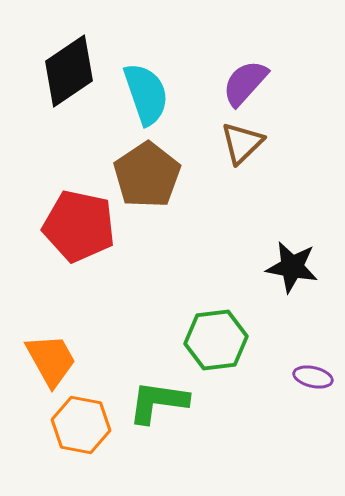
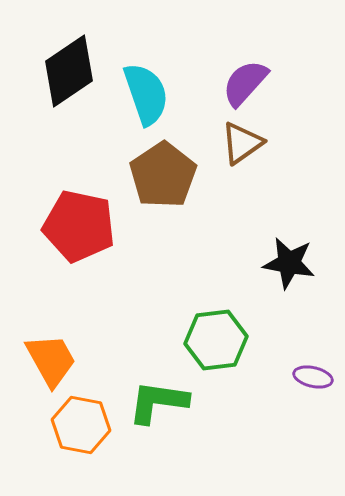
brown triangle: rotated 9 degrees clockwise
brown pentagon: moved 16 px right
black star: moved 3 px left, 4 px up
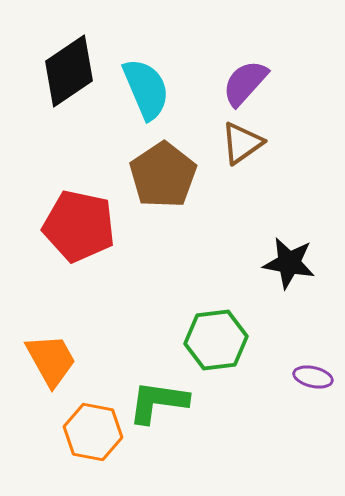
cyan semicircle: moved 5 px up; rotated 4 degrees counterclockwise
orange hexagon: moved 12 px right, 7 px down
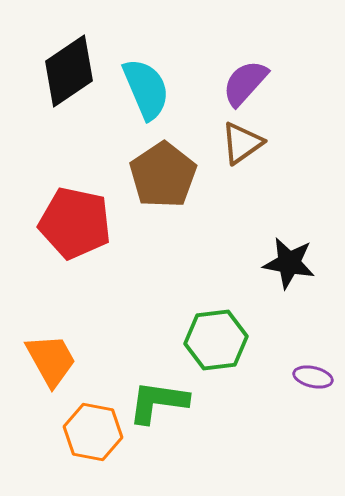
red pentagon: moved 4 px left, 3 px up
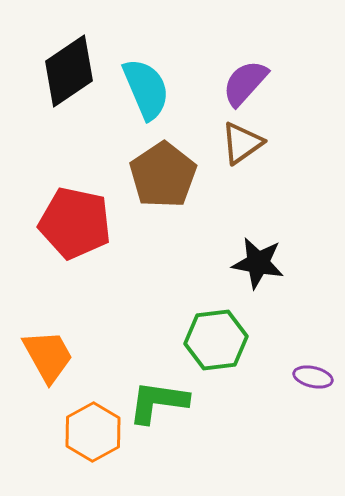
black star: moved 31 px left
orange trapezoid: moved 3 px left, 4 px up
orange hexagon: rotated 20 degrees clockwise
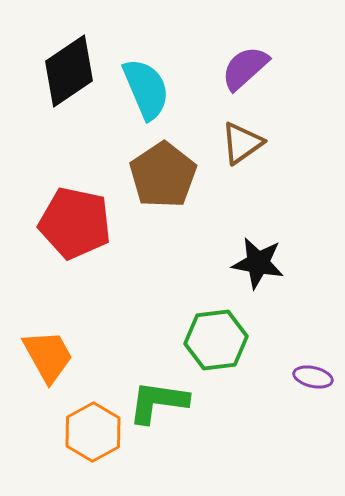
purple semicircle: moved 15 px up; rotated 6 degrees clockwise
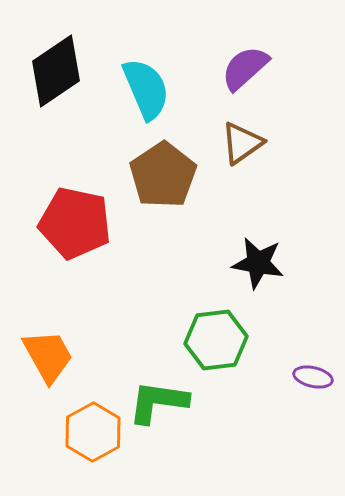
black diamond: moved 13 px left
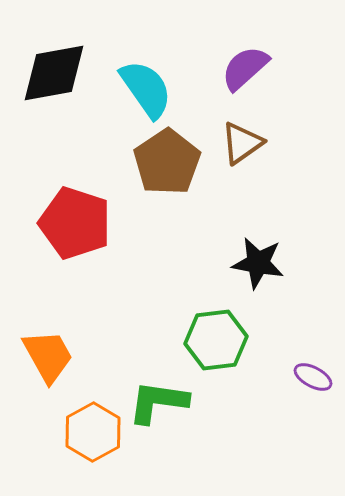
black diamond: moved 2 px left, 2 px down; rotated 24 degrees clockwise
cyan semicircle: rotated 12 degrees counterclockwise
brown pentagon: moved 4 px right, 13 px up
red pentagon: rotated 6 degrees clockwise
purple ellipse: rotated 15 degrees clockwise
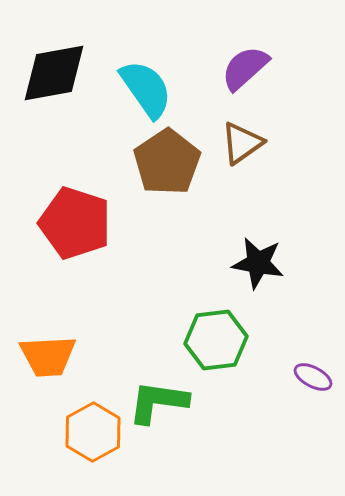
orange trapezoid: rotated 116 degrees clockwise
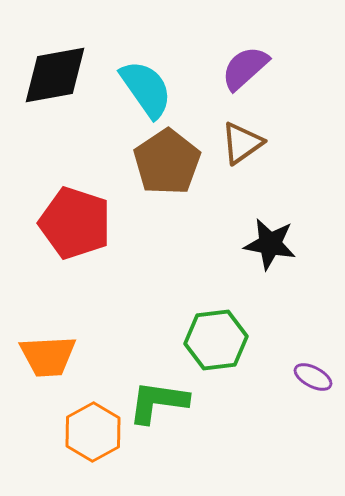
black diamond: moved 1 px right, 2 px down
black star: moved 12 px right, 19 px up
